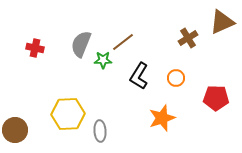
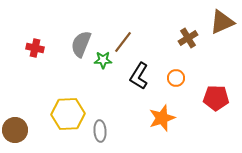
brown line: rotated 15 degrees counterclockwise
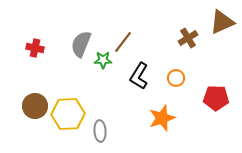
brown circle: moved 20 px right, 24 px up
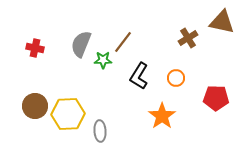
brown triangle: rotated 36 degrees clockwise
orange star: moved 2 px up; rotated 16 degrees counterclockwise
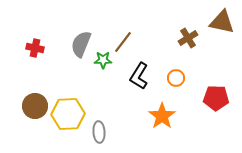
gray ellipse: moved 1 px left, 1 px down
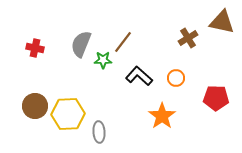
black L-shape: rotated 100 degrees clockwise
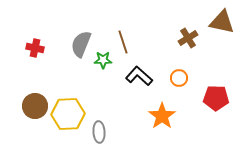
brown line: rotated 55 degrees counterclockwise
orange circle: moved 3 px right
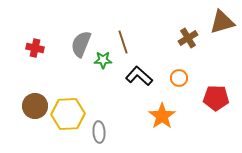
brown triangle: rotated 28 degrees counterclockwise
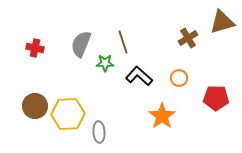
green star: moved 2 px right, 3 px down
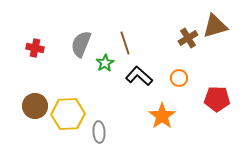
brown triangle: moved 7 px left, 4 px down
brown line: moved 2 px right, 1 px down
green star: rotated 30 degrees counterclockwise
red pentagon: moved 1 px right, 1 px down
